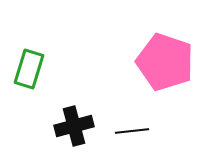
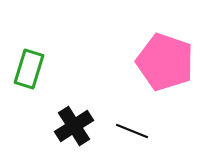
black cross: rotated 18 degrees counterclockwise
black line: rotated 28 degrees clockwise
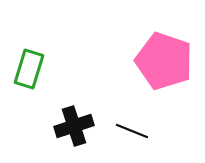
pink pentagon: moved 1 px left, 1 px up
black cross: rotated 15 degrees clockwise
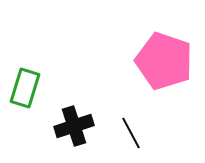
green rectangle: moved 4 px left, 19 px down
black line: moved 1 px left, 2 px down; rotated 40 degrees clockwise
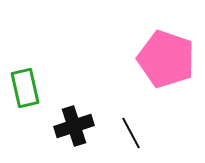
pink pentagon: moved 2 px right, 2 px up
green rectangle: rotated 30 degrees counterclockwise
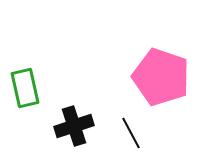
pink pentagon: moved 5 px left, 18 px down
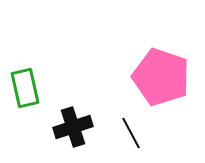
black cross: moved 1 px left, 1 px down
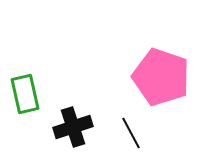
green rectangle: moved 6 px down
